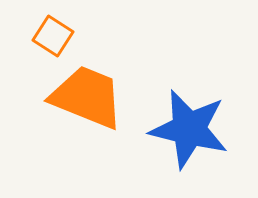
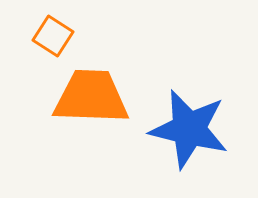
orange trapezoid: moved 4 px right; rotated 20 degrees counterclockwise
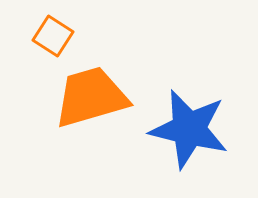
orange trapezoid: rotated 18 degrees counterclockwise
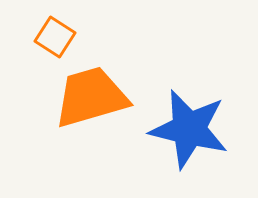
orange square: moved 2 px right, 1 px down
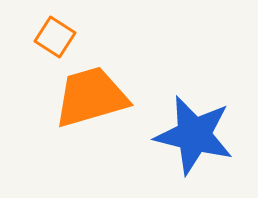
blue star: moved 5 px right, 6 px down
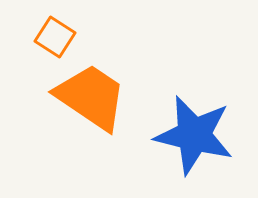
orange trapezoid: rotated 50 degrees clockwise
